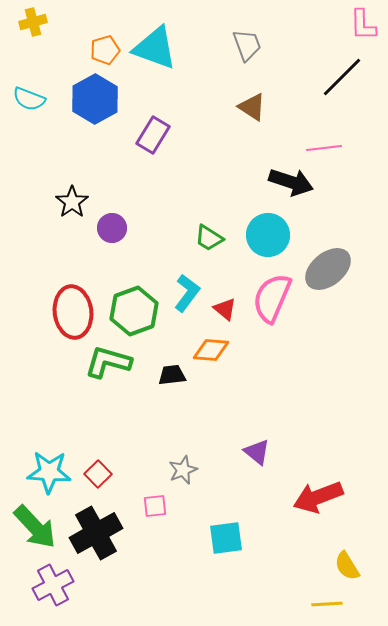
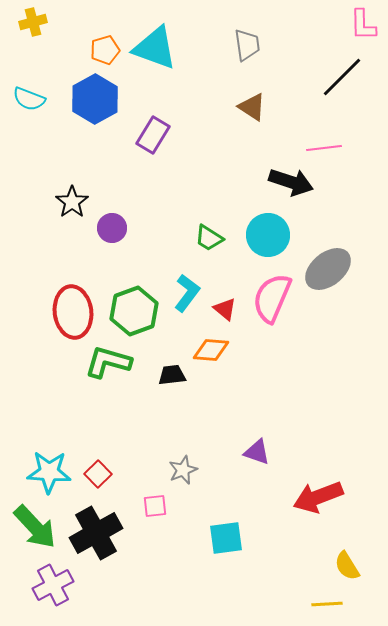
gray trapezoid: rotated 12 degrees clockwise
purple triangle: rotated 20 degrees counterclockwise
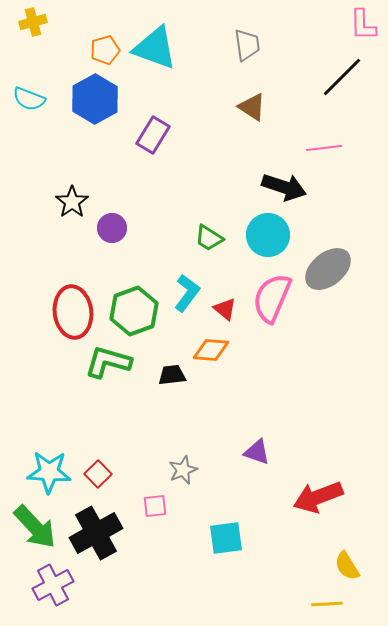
black arrow: moved 7 px left, 5 px down
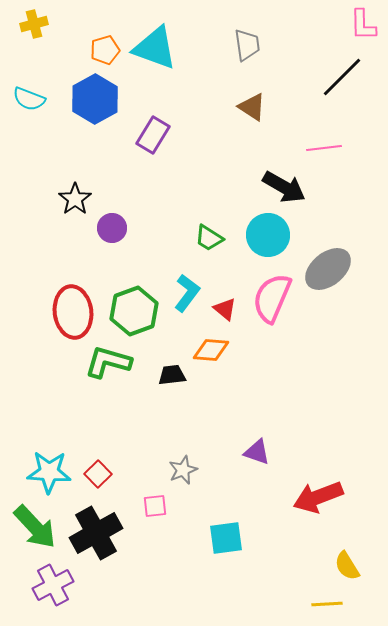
yellow cross: moved 1 px right, 2 px down
black arrow: rotated 12 degrees clockwise
black star: moved 3 px right, 3 px up
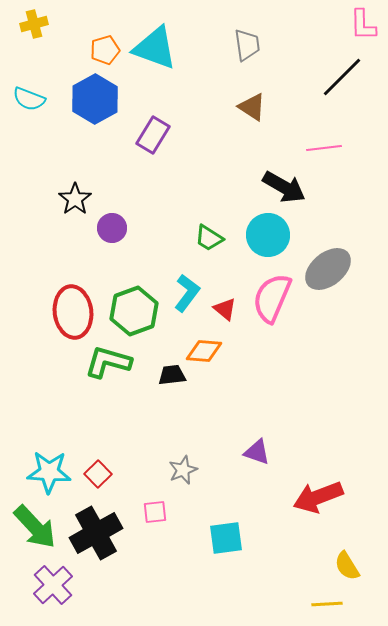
orange diamond: moved 7 px left, 1 px down
pink square: moved 6 px down
purple cross: rotated 15 degrees counterclockwise
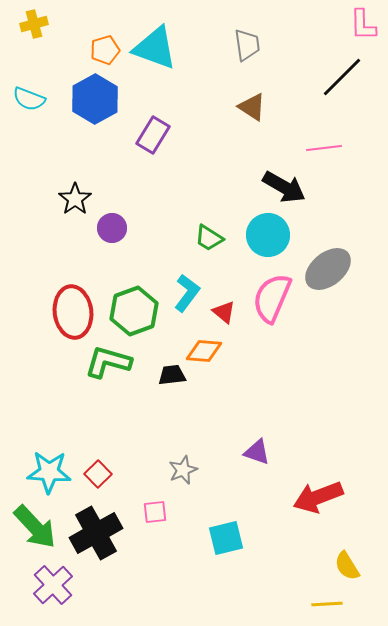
red triangle: moved 1 px left, 3 px down
cyan square: rotated 6 degrees counterclockwise
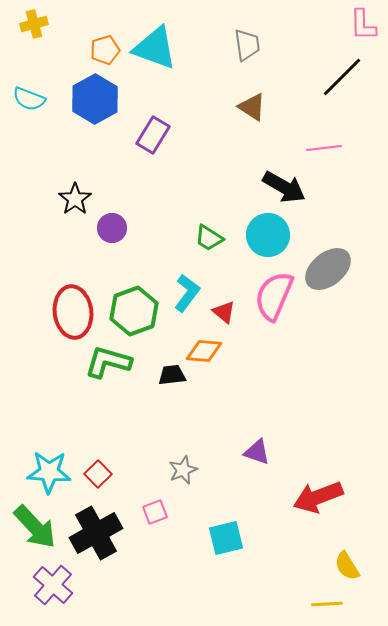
pink semicircle: moved 2 px right, 2 px up
pink square: rotated 15 degrees counterclockwise
purple cross: rotated 6 degrees counterclockwise
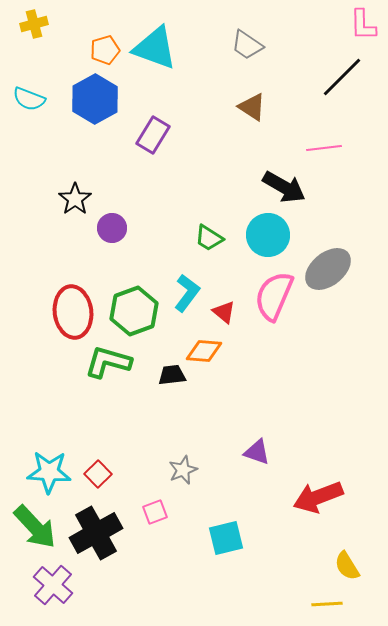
gray trapezoid: rotated 132 degrees clockwise
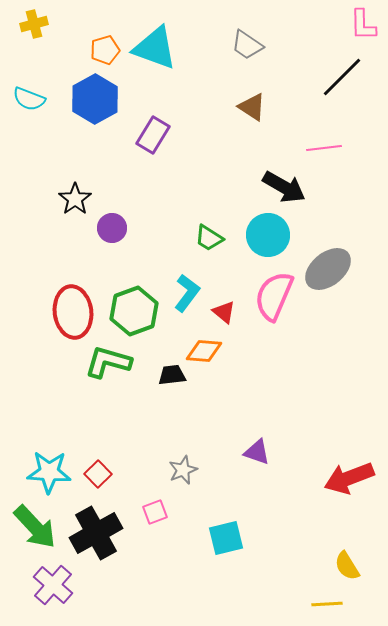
red arrow: moved 31 px right, 19 px up
